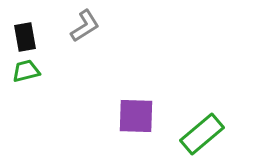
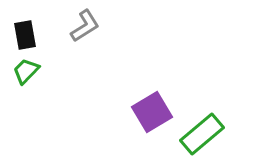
black rectangle: moved 2 px up
green trapezoid: rotated 32 degrees counterclockwise
purple square: moved 16 px right, 4 px up; rotated 33 degrees counterclockwise
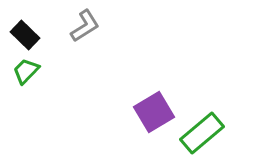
black rectangle: rotated 36 degrees counterclockwise
purple square: moved 2 px right
green rectangle: moved 1 px up
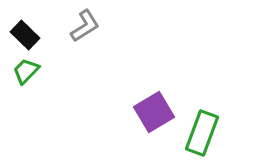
green rectangle: rotated 30 degrees counterclockwise
